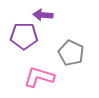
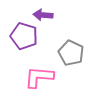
purple pentagon: rotated 16 degrees clockwise
pink L-shape: rotated 12 degrees counterclockwise
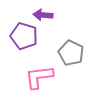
pink L-shape: rotated 12 degrees counterclockwise
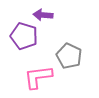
gray pentagon: moved 2 px left, 3 px down
pink L-shape: moved 1 px left
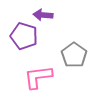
gray pentagon: moved 5 px right, 1 px up; rotated 10 degrees clockwise
